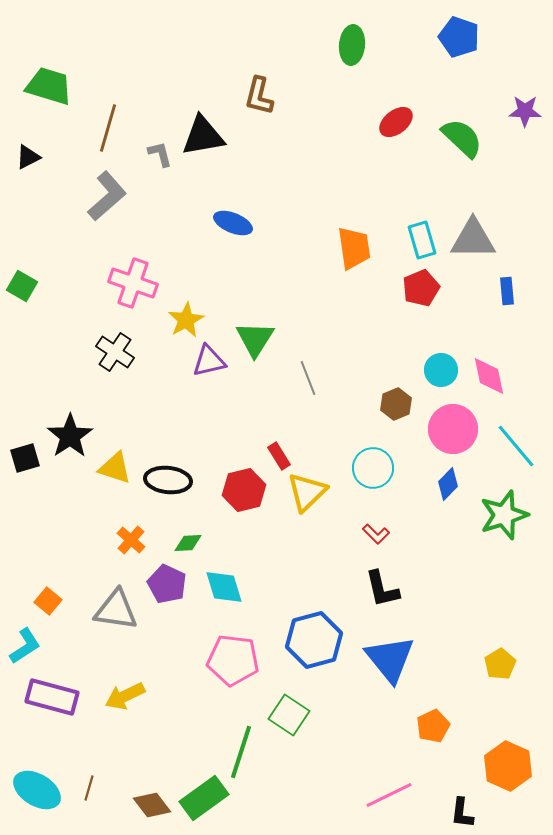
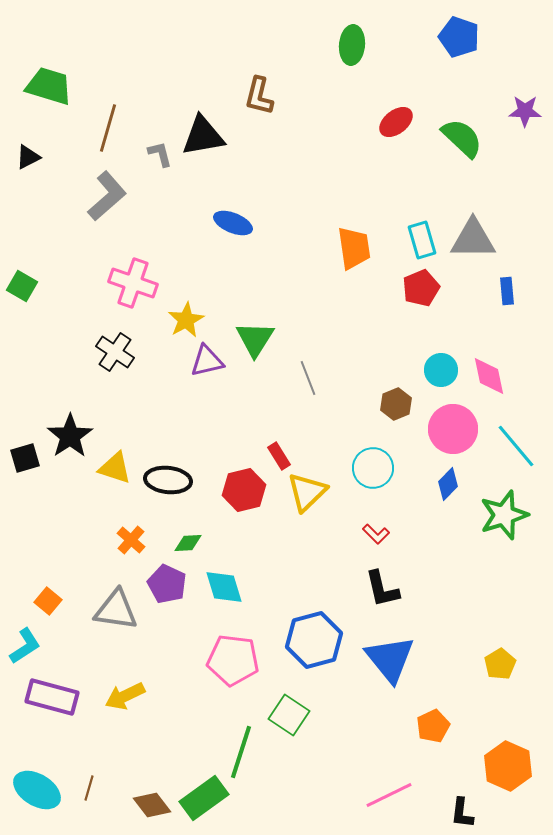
purple triangle at (209, 361): moved 2 px left
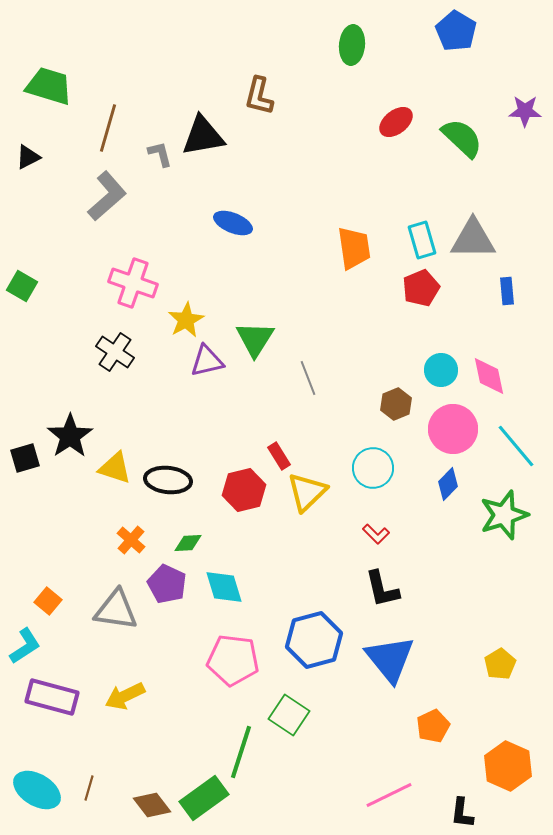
blue pentagon at (459, 37): moved 3 px left, 6 px up; rotated 12 degrees clockwise
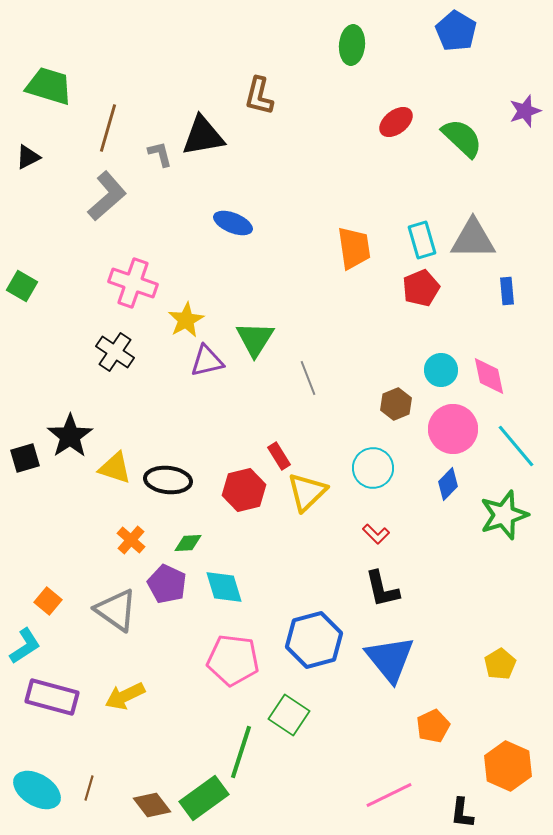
purple star at (525, 111): rotated 20 degrees counterclockwise
gray triangle at (116, 610): rotated 27 degrees clockwise
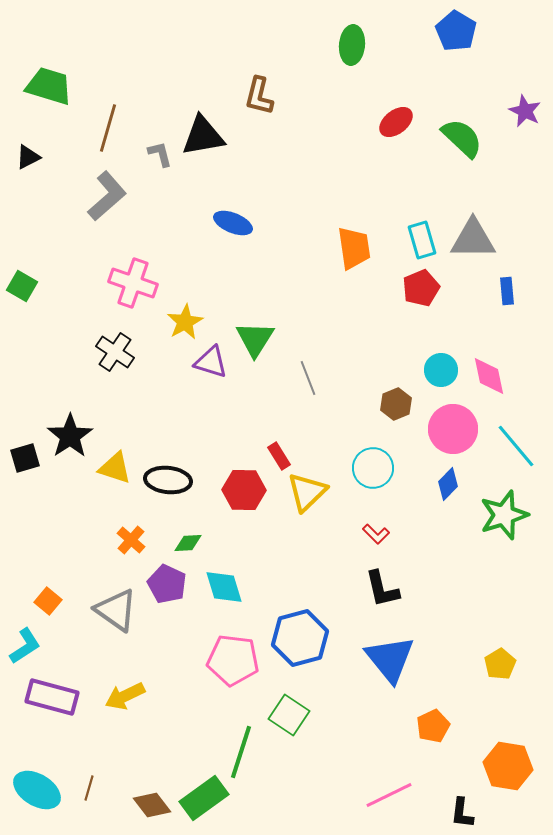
purple star at (525, 111): rotated 28 degrees counterclockwise
yellow star at (186, 320): moved 1 px left, 2 px down
purple triangle at (207, 361): moved 4 px right, 1 px down; rotated 30 degrees clockwise
red hexagon at (244, 490): rotated 15 degrees clockwise
blue hexagon at (314, 640): moved 14 px left, 2 px up
orange hexagon at (508, 766): rotated 15 degrees counterclockwise
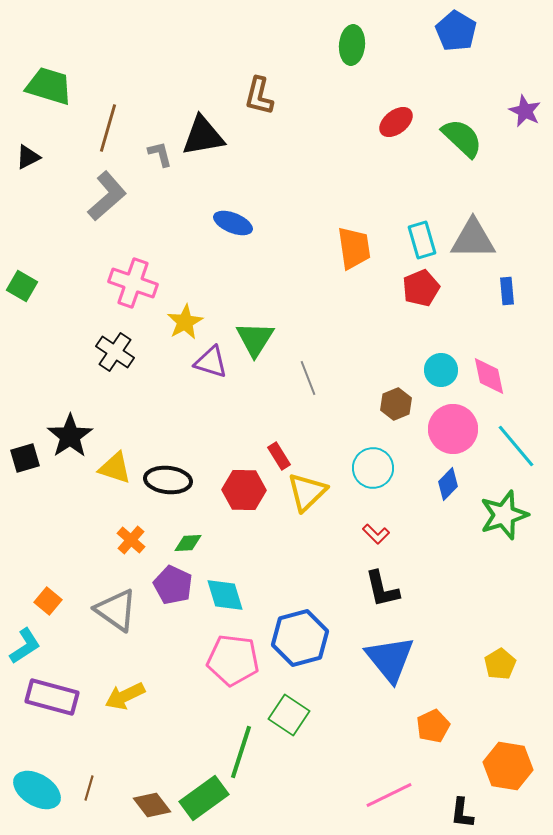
purple pentagon at (167, 584): moved 6 px right, 1 px down
cyan diamond at (224, 587): moved 1 px right, 8 px down
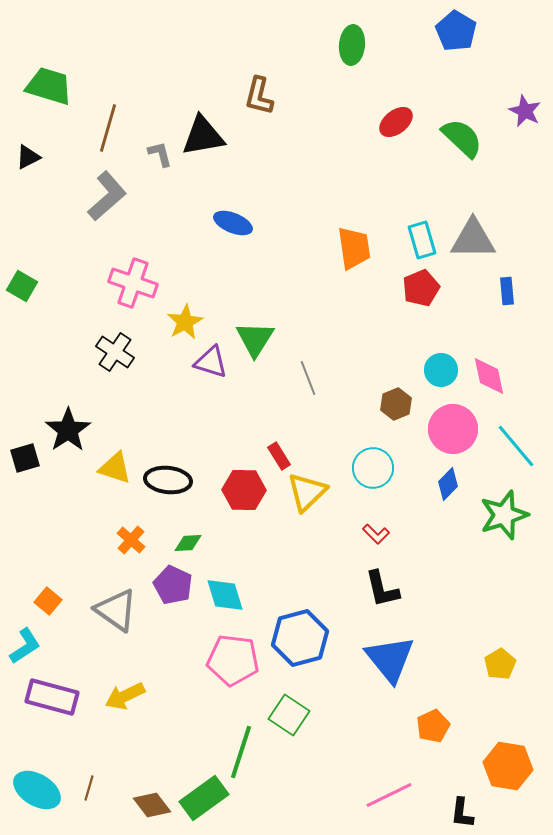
black star at (70, 436): moved 2 px left, 6 px up
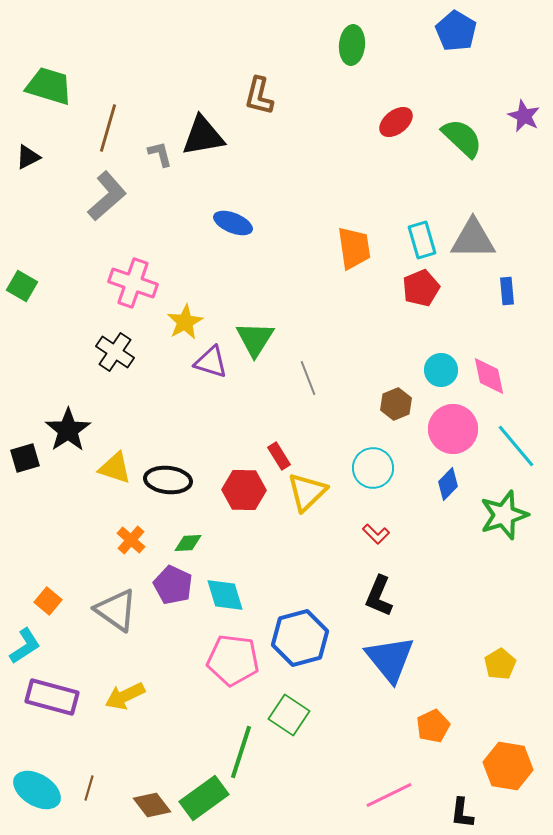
purple star at (525, 111): moved 1 px left, 5 px down
black L-shape at (382, 589): moved 3 px left, 7 px down; rotated 36 degrees clockwise
